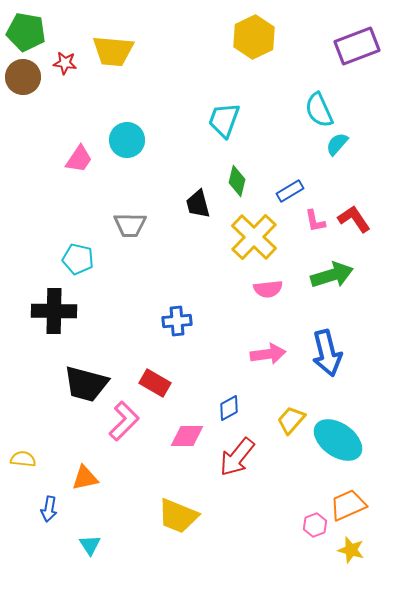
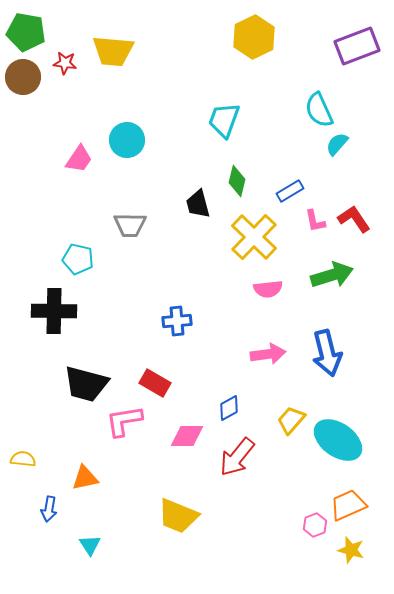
pink L-shape at (124, 421): rotated 144 degrees counterclockwise
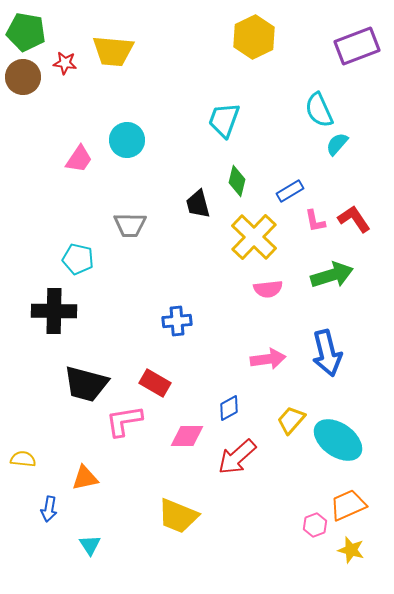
pink arrow at (268, 354): moved 5 px down
red arrow at (237, 457): rotated 9 degrees clockwise
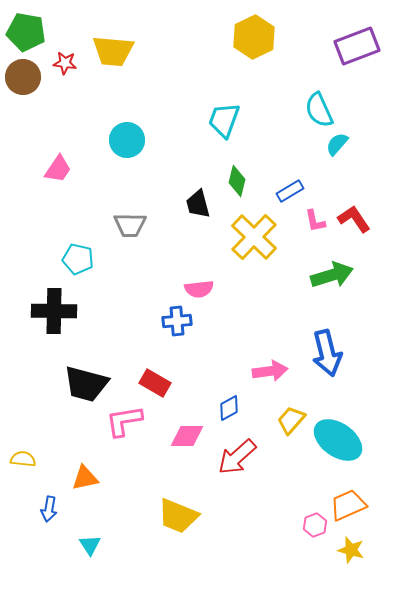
pink trapezoid at (79, 159): moved 21 px left, 10 px down
pink semicircle at (268, 289): moved 69 px left
pink arrow at (268, 359): moved 2 px right, 12 px down
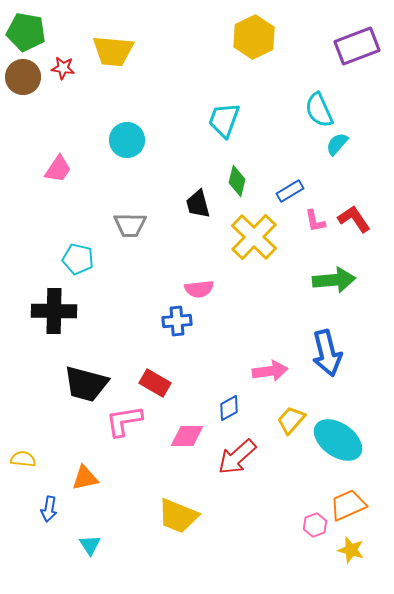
red star at (65, 63): moved 2 px left, 5 px down
green arrow at (332, 275): moved 2 px right, 5 px down; rotated 12 degrees clockwise
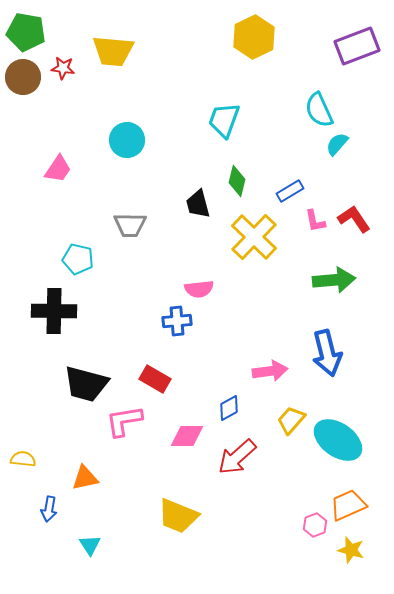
red rectangle at (155, 383): moved 4 px up
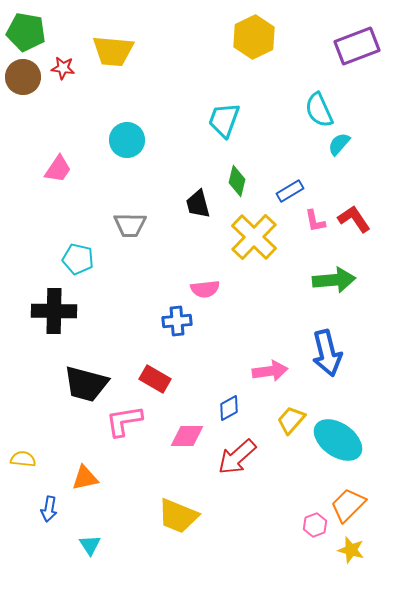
cyan semicircle at (337, 144): moved 2 px right
pink semicircle at (199, 289): moved 6 px right
orange trapezoid at (348, 505): rotated 21 degrees counterclockwise
